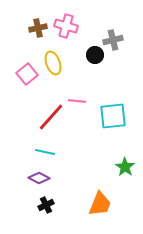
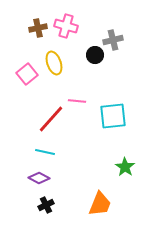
yellow ellipse: moved 1 px right
red line: moved 2 px down
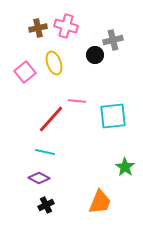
pink square: moved 2 px left, 2 px up
orange trapezoid: moved 2 px up
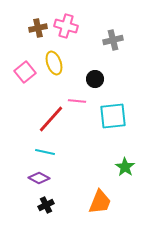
black circle: moved 24 px down
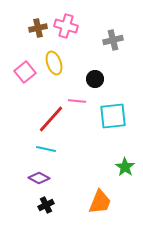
cyan line: moved 1 px right, 3 px up
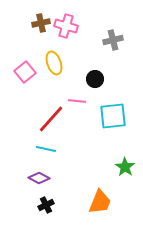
brown cross: moved 3 px right, 5 px up
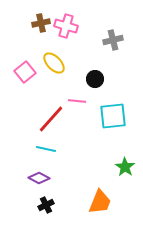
yellow ellipse: rotated 25 degrees counterclockwise
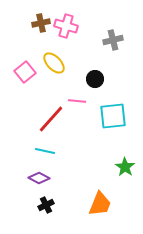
cyan line: moved 1 px left, 2 px down
orange trapezoid: moved 2 px down
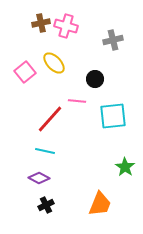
red line: moved 1 px left
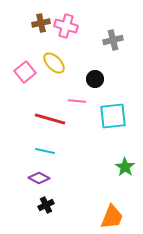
red line: rotated 64 degrees clockwise
orange trapezoid: moved 12 px right, 13 px down
